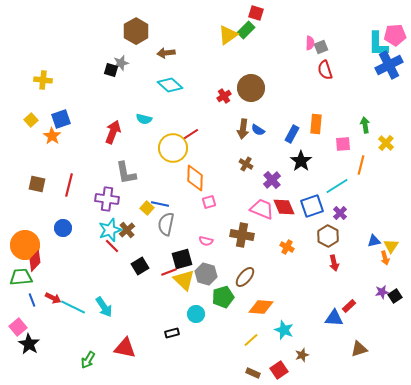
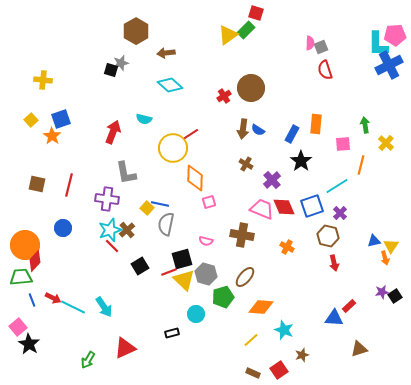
brown hexagon at (328, 236): rotated 15 degrees counterclockwise
red triangle at (125, 348): rotated 35 degrees counterclockwise
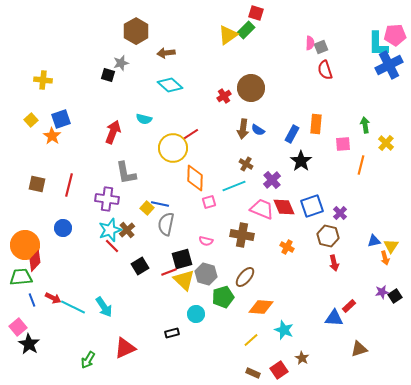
black square at (111, 70): moved 3 px left, 5 px down
cyan line at (337, 186): moved 103 px left; rotated 10 degrees clockwise
brown star at (302, 355): moved 3 px down; rotated 24 degrees counterclockwise
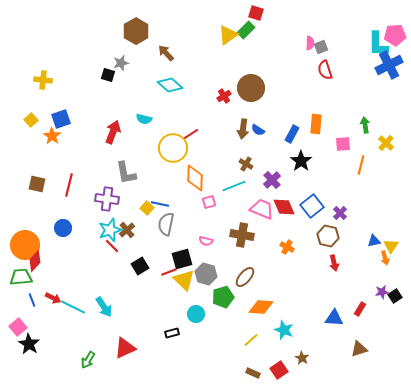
brown arrow at (166, 53): rotated 54 degrees clockwise
blue square at (312, 206): rotated 20 degrees counterclockwise
red rectangle at (349, 306): moved 11 px right, 3 px down; rotated 16 degrees counterclockwise
